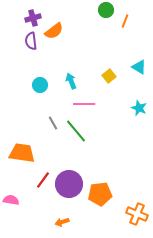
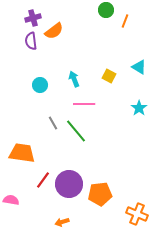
yellow square: rotated 24 degrees counterclockwise
cyan arrow: moved 3 px right, 2 px up
cyan star: rotated 14 degrees clockwise
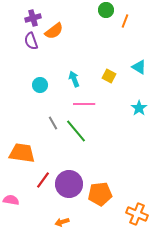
purple semicircle: rotated 12 degrees counterclockwise
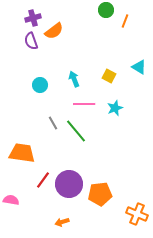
cyan star: moved 24 px left; rotated 14 degrees clockwise
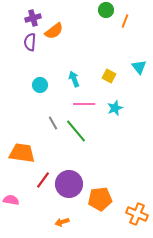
purple semicircle: moved 1 px left, 1 px down; rotated 24 degrees clockwise
cyan triangle: rotated 21 degrees clockwise
orange pentagon: moved 5 px down
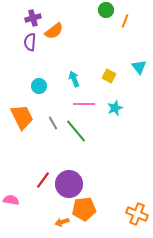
cyan circle: moved 1 px left, 1 px down
orange trapezoid: moved 36 px up; rotated 56 degrees clockwise
orange pentagon: moved 16 px left, 10 px down
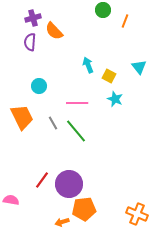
green circle: moved 3 px left
orange semicircle: rotated 84 degrees clockwise
cyan arrow: moved 14 px right, 14 px up
pink line: moved 7 px left, 1 px up
cyan star: moved 9 px up; rotated 28 degrees counterclockwise
red line: moved 1 px left
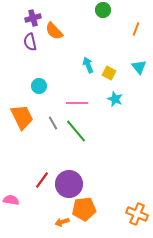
orange line: moved 11 px right, 8 px down
purple semicircle: rotated 18 degrees counterclockwise
yellow square: moved 3 px up
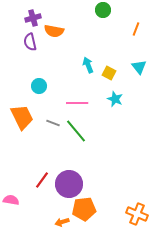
orange semicircle: rotated 36 degrees counterclockwise
gray line: rotated 40 degrees counterclockwise
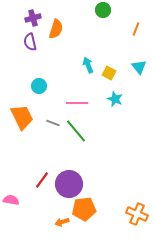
orange semicircle: moved 2 px right, 2 px up; rotated 84 degrees counterclockwise
